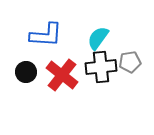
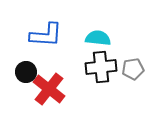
cyan semicircle: rotated 60 degrees clockwise
gray pentagon: moved 3 px right, 7 px down
red cross: moved 13 px left, 14 px down
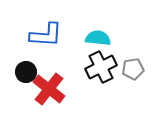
black cross: rotated 20 degrees counterclockwise
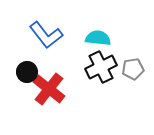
blue L-shape: rotated 48 degrees clockwise
black circle: moved 1 px right
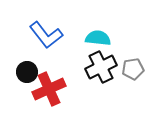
red cross: rotated 28 degrees clockwise
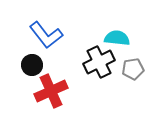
cyan semicircle: moved 19 px right
black cross: moved 2 px left, 5 px up
black circle: moved 5 px right, 7 px up
red cross: moved 2 px right, 2 px down
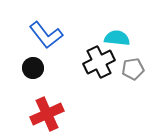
black circle: moved 1 px right, 3 px down
red cross: moved 4 px left, 23 px down
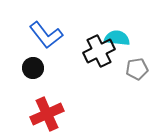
black cross: moved 11 px up
gray pentagon: moved 4 px right
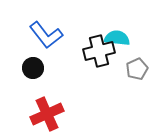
black cross: rotated 12 degrees clockwise
gray pentagon: rotated 15 degrees counterclockwise
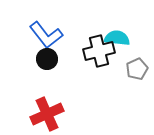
black circle: moved 14 px right, 9 px up
